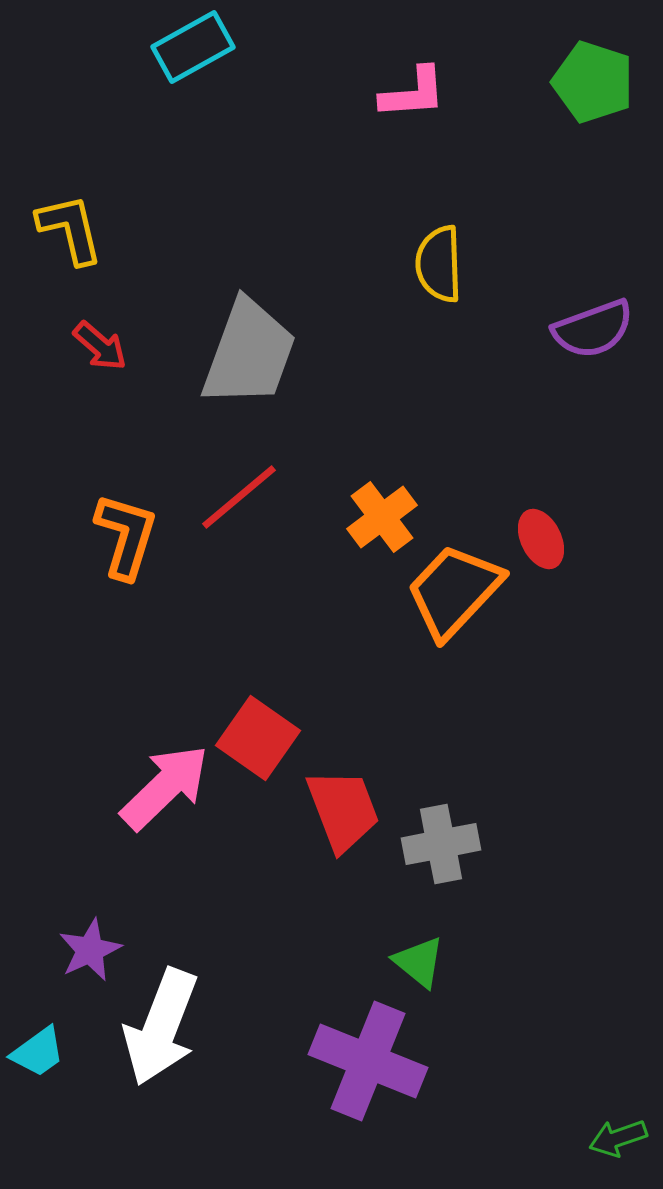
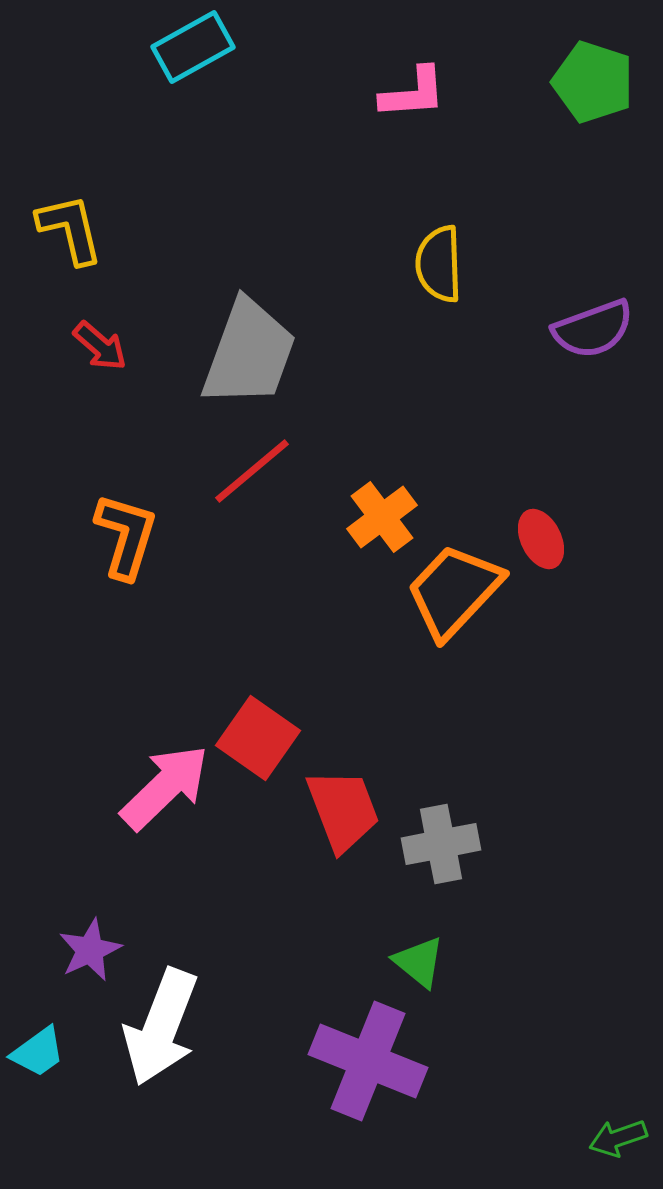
red line: moved 13 px right, 26 px up
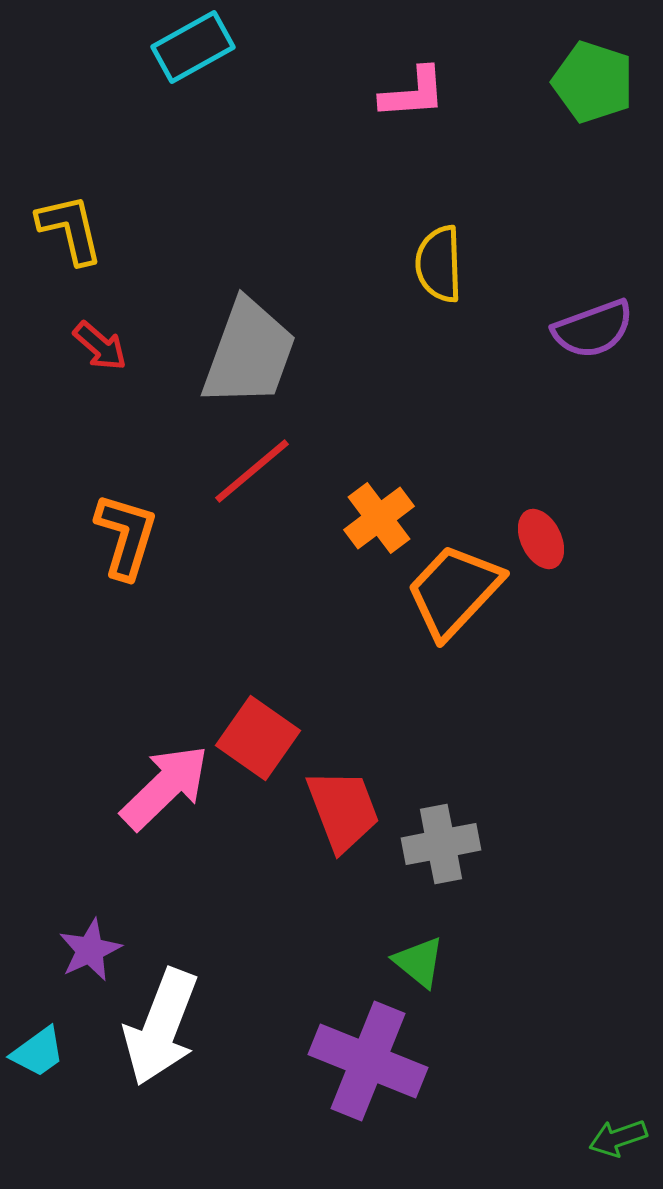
orange cross: moved 3 px left, 1 px down
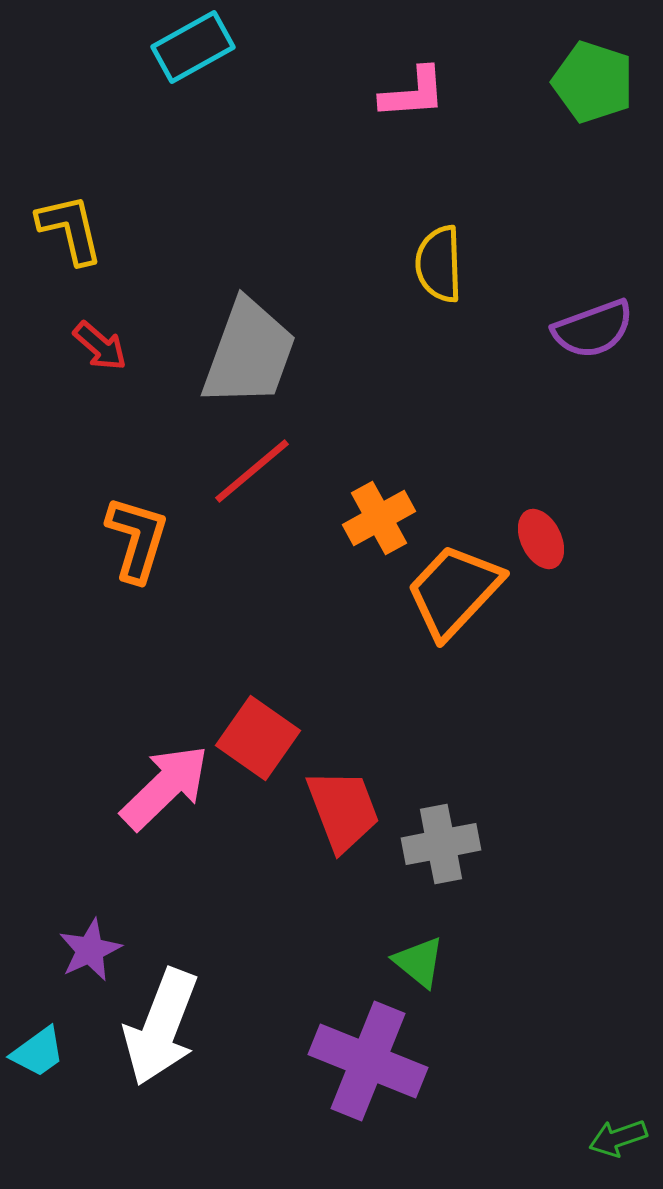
orange cross: rotated 8 degrees clockwise
orange L-shape: moved 11 px right, 3 px down
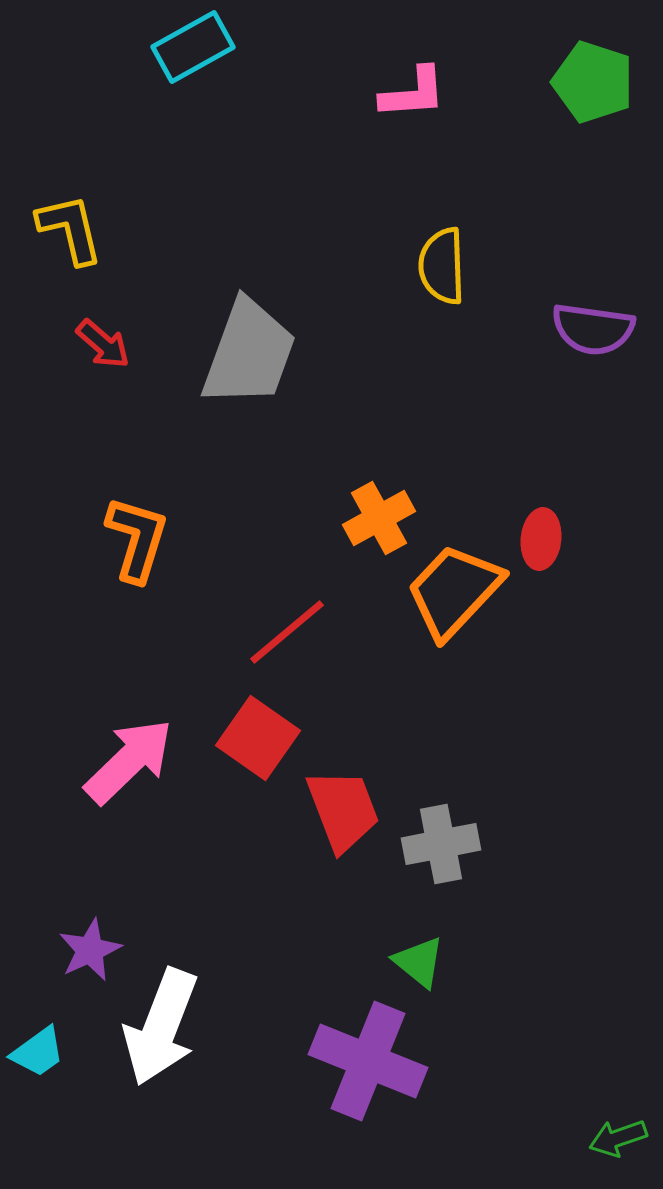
yellow semicircle: moved 3 px right, 2 px down
purple semicircle: rotated 28 degrees clockwise
red arrow: moved 3 px right, 2 px up
red line: moved 35 px right, 161 px down
red ellipse: rotated 32 degrees clockwise
pink arrow: moved 36 px left, 26 px up
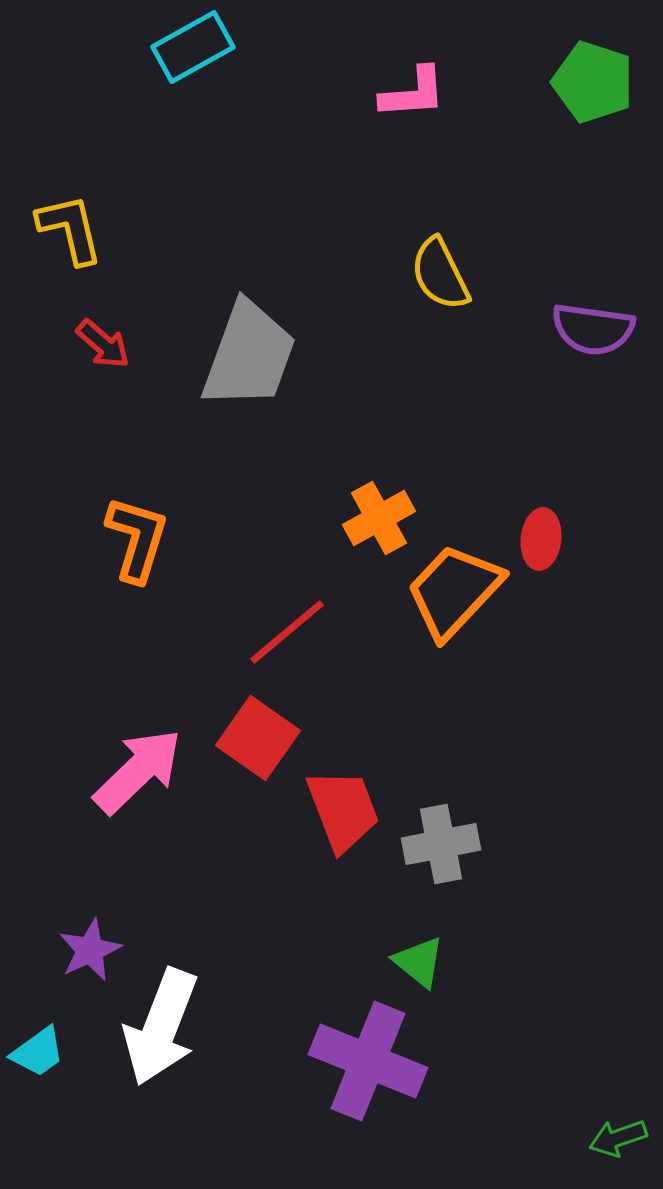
yellow semicircle: moved 2 px left, 8 px down; rotated 24 degrees counterclockwise
gray trapezoid: moved 2 px down
pink arrow: moved 9 px right, 10 px down
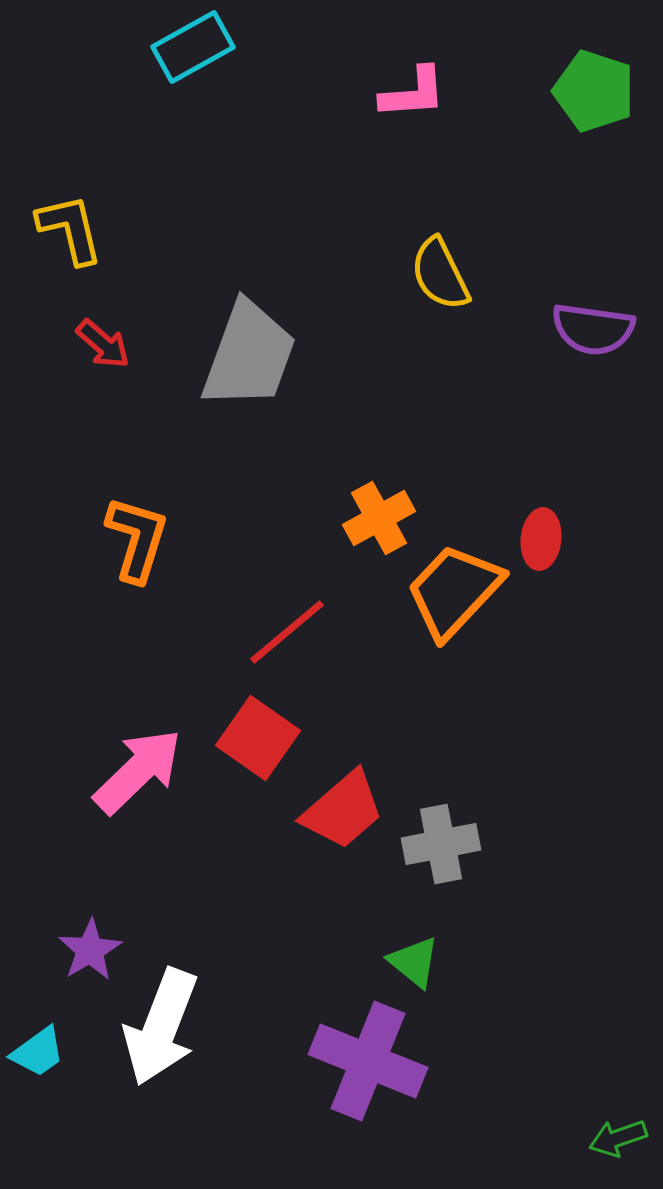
green pentagon: moved 1 px right, 9 px down
red trapezoid: rotated 70 degrees clockwise
purple star: rotated 6 degrees counterclockwise
green triangle: moved 5 px left
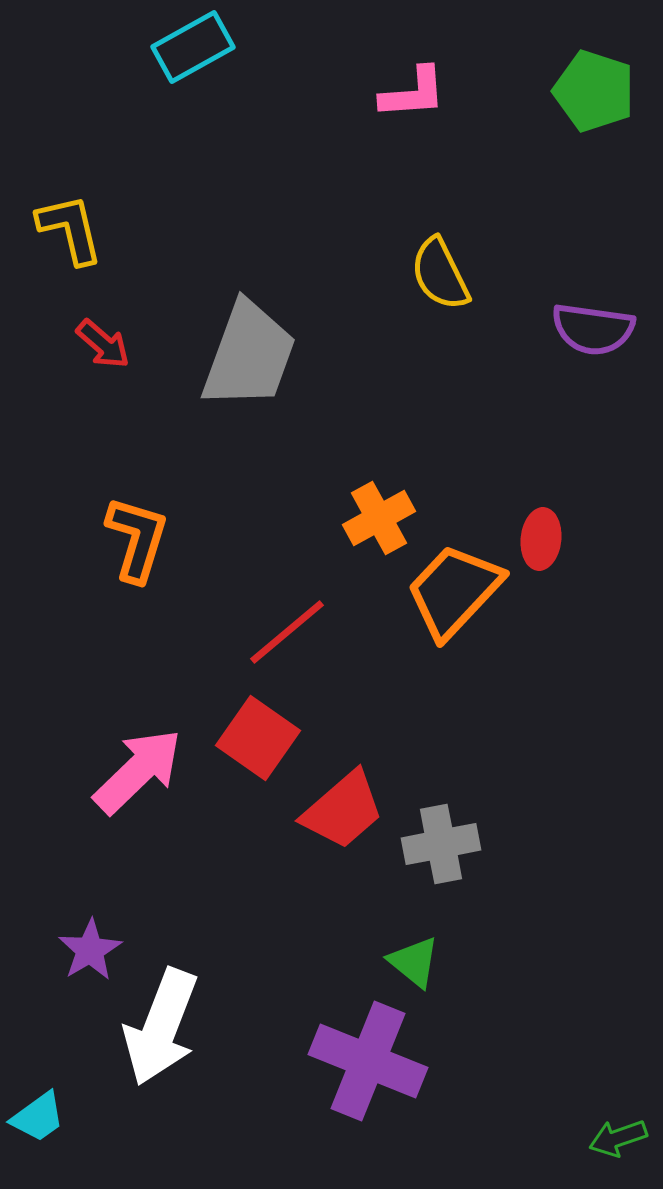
cyan trapezoid: moved 65 px down
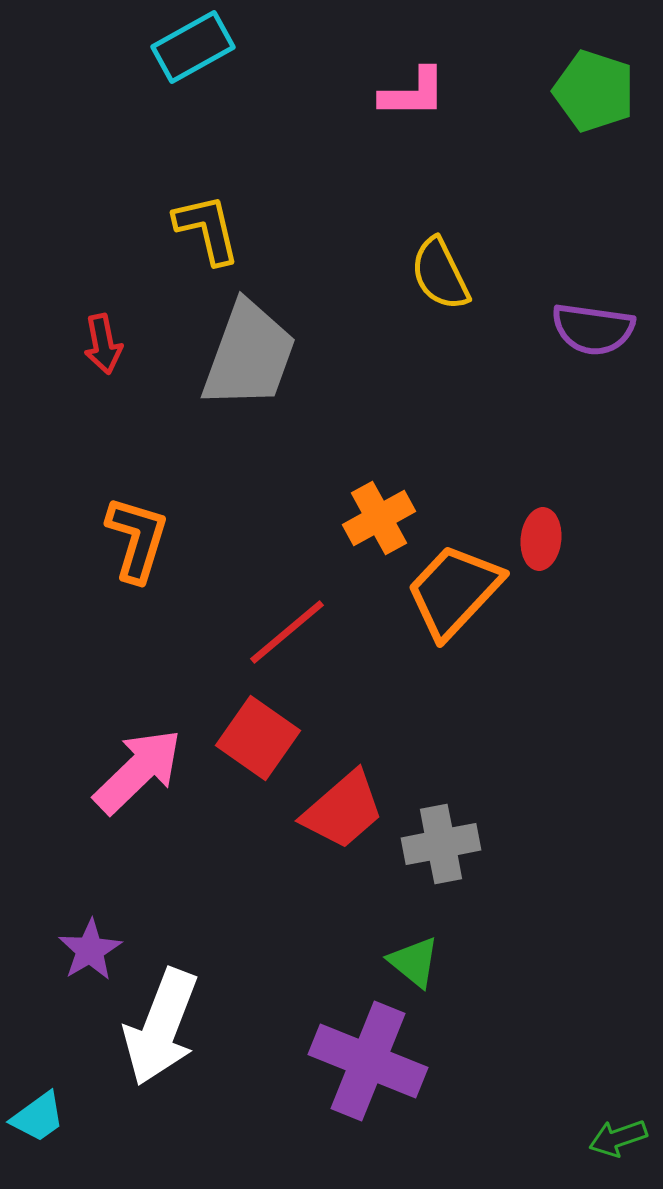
pink L-shape: rotated 4 degrees clockwise
yellow L-shape: moved 137 px right
red arrow: rotated 38 degrees clockwise
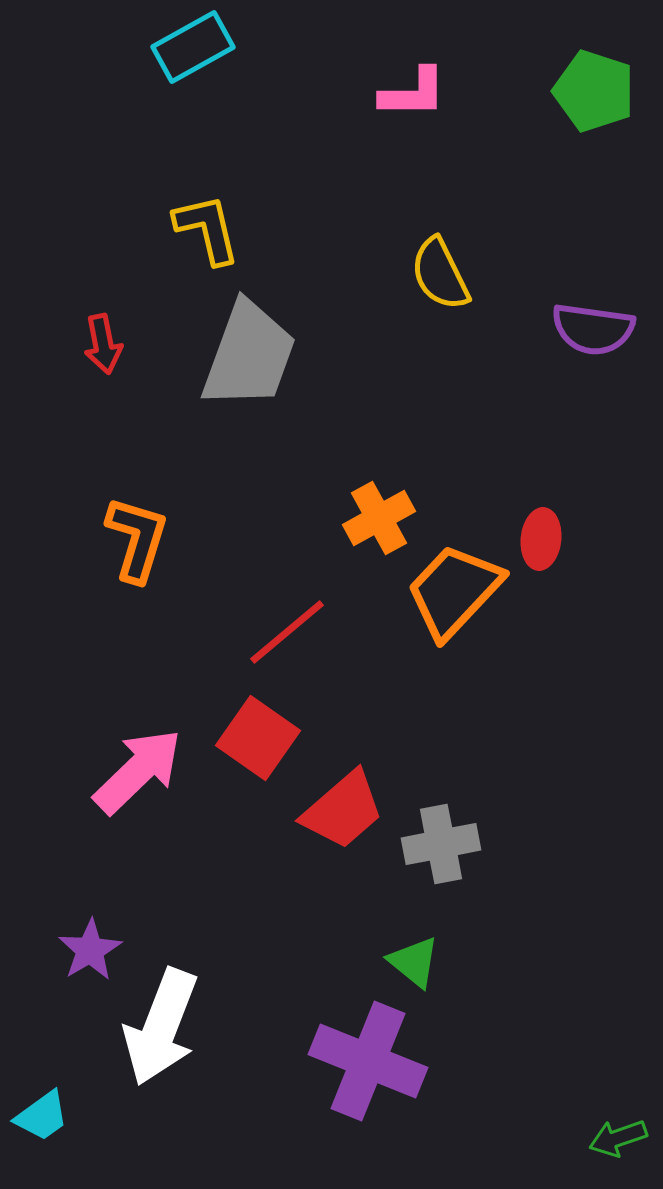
cyan trapezoid: moved 4 px right, 1 px up
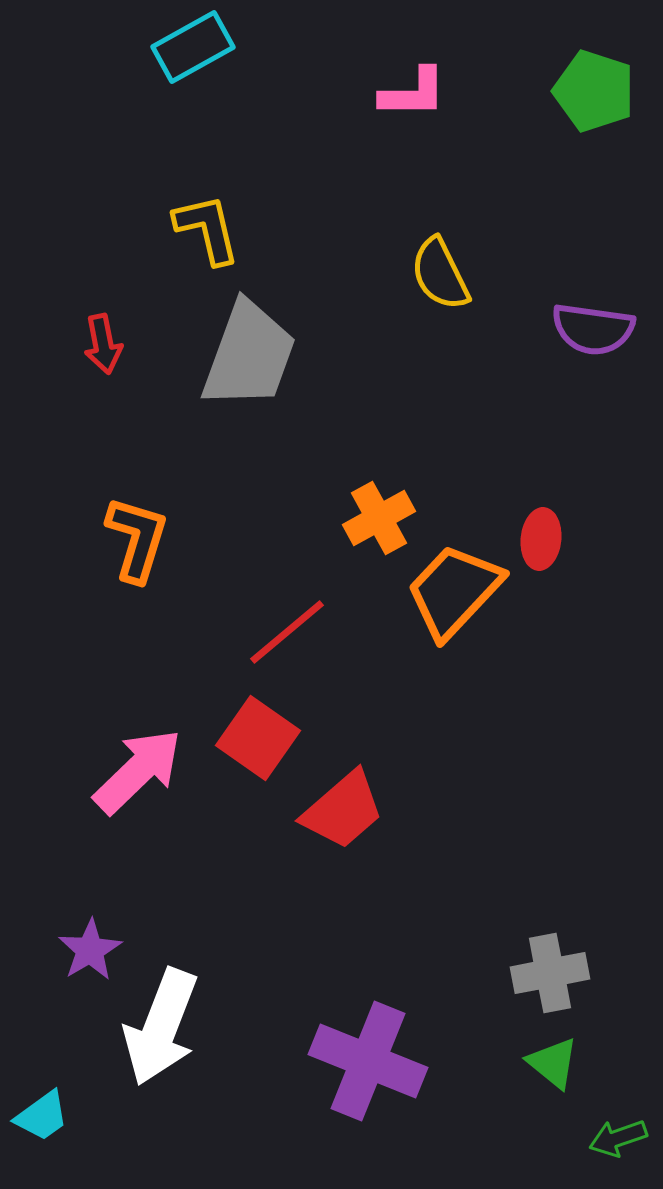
gray cross: moved 109 px right, 129 px down
green triangle: moved 139 px right, 101 px down
